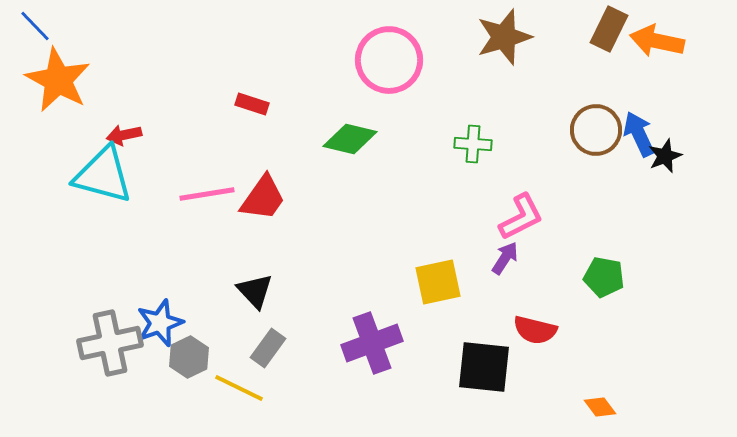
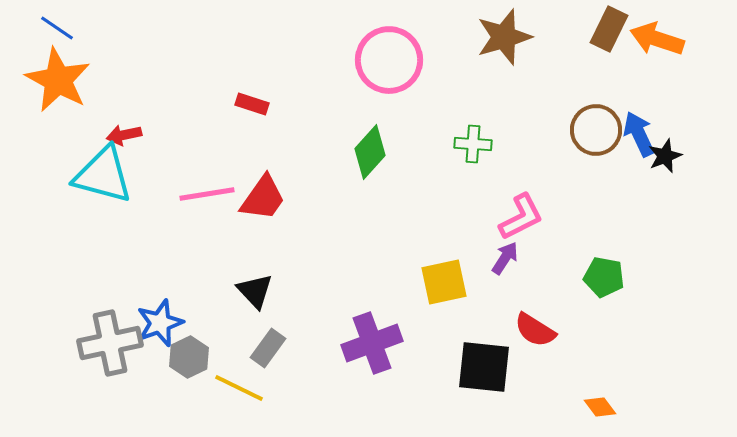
blue line: moved 22 px right, 2 px down; rotated 12 degrees counterclockwise
orange arrow: moved 2 px up; rotated 6 degrees clockwise
green diamond: moved 20 px right, 13 px down; rotated 62 degrees counterclockwise
yellow square: moved 6 px right
red semicircle: rotated 18 degrees clockwise
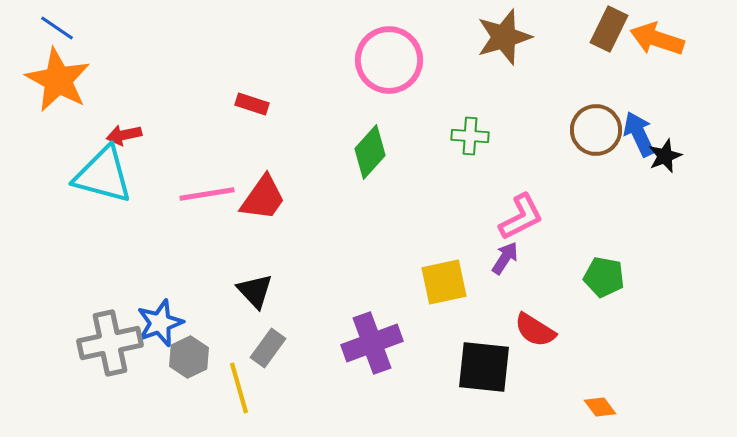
green cross: moved 3 px left, 8 px up
yellow line: rotated 48 degrees clockwise
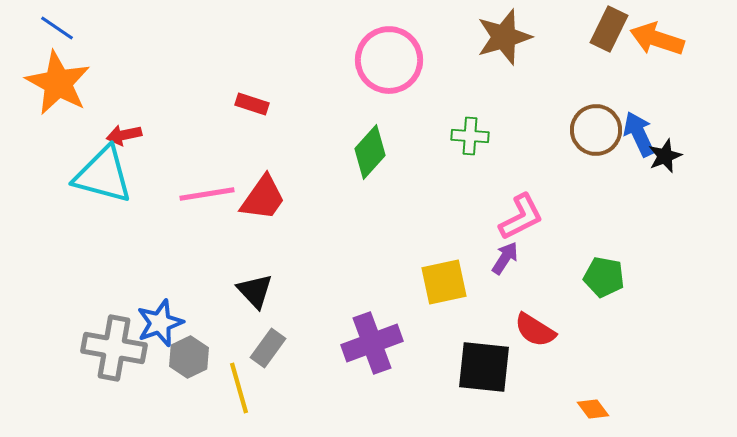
orange star: moved 3 px down
gray cross: moved 4 px right, 5 px down; rotated 22 degrees clockwise
orange diamond: moved 7 px left, 2 px down
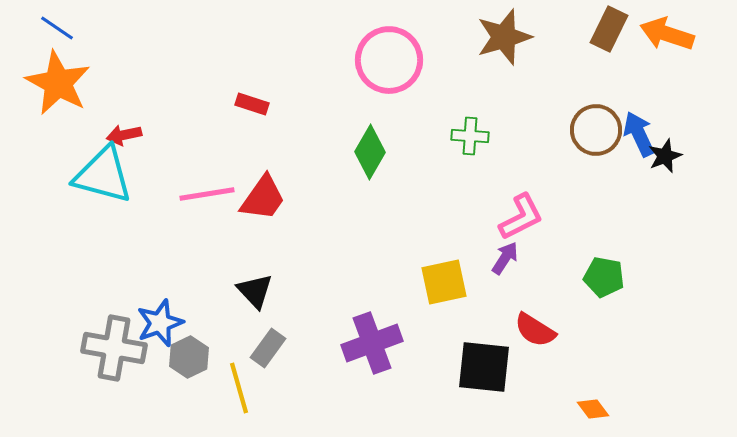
orange arrow: moved 10 px right, 5 px up
green diamond: rotated 12 degrees counterclockwise
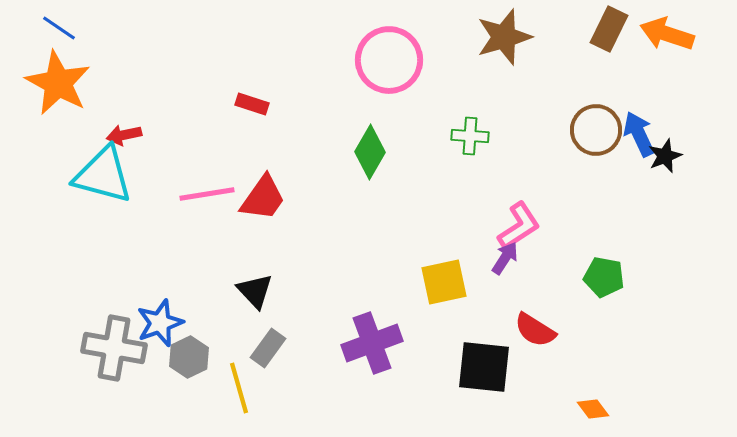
blue line: moved 2 px right
pink L-shape: moved 2 px left, 9 px down; rotated 6 degrees counterclockwise
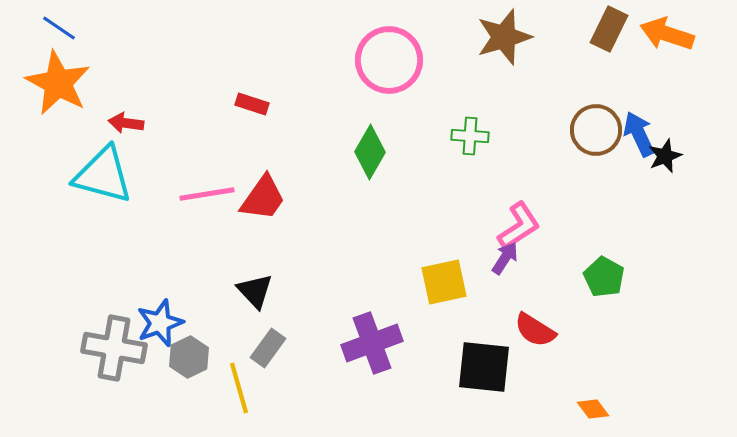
red arrow: moved 2 px right, 12 px up; rotated 20 degrees clockwise
green pentagon: rotated 18 degrees clockwise
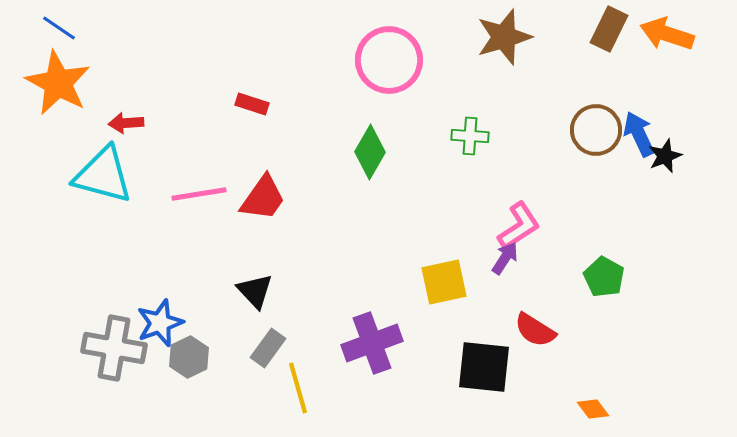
red arrow: rotated 12 degrees counterclockwise
pink line: moved 8 px left
yellow line: moved 59 px right
